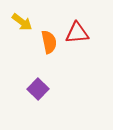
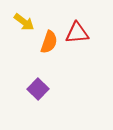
yellow arrow: moved 2 px right
orange semicircle: rotated 30 degrees clockwise
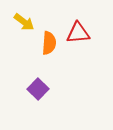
red triangle: moved 1 px right
orange semicircle: moved 1 px down; rotated 15 degrees counterclockwise
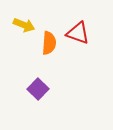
yellow arrow: moved 3 px down; rotated 15 degrees counterclockwise
red triangle: rotated 25 degrees clockwise
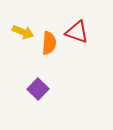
yellow arrow: moved 1 px left, 7 px down
red triangle: moved 1 px left, 1 px up
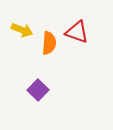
yellow arrow: moved 1 px left, 2 px up
purple square: moved 1 px down
